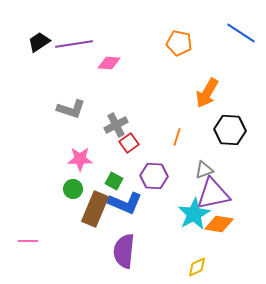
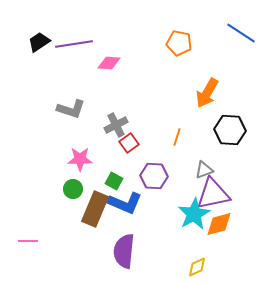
orange diamond: rotated 24 degrees counterclockwise
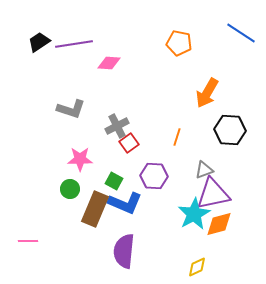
gray cross: moved 1 px right, 1 px down
green circle: moved 3 px left
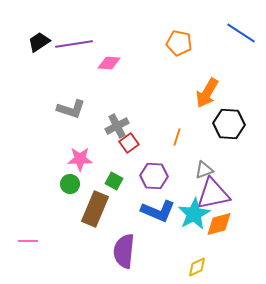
black hexagon: moved 1 px left, 6 px up
green circle: moved 5 px up
blue L-shape: moved 33 px right, 8 px down
